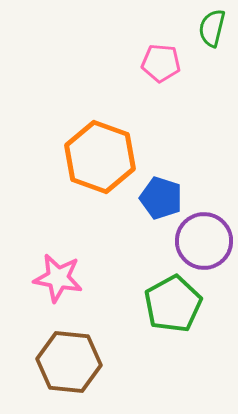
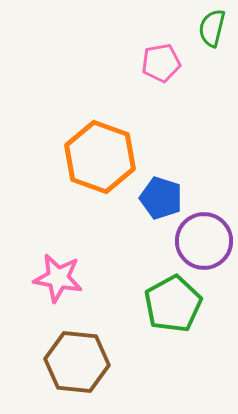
pink pentagon: rotated 15 degrees counterclockwise
brown hexagon: moved 8 px right
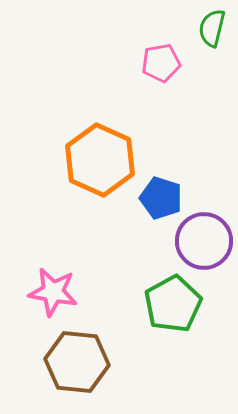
orange hexagon: moved 3 px down; rotated 4 degrees clockwise
pink star: moved 5 px left, 14 px down
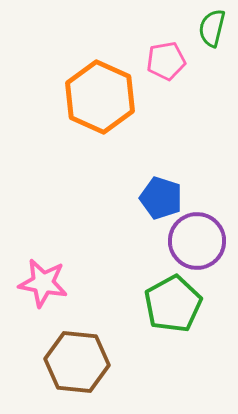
pink pentagon: moved 5 px right, 2 px up
orange hexagon: moved 63 px up
purple circle: moved 7 px left
pink star: moved 10 px left, 9 px up
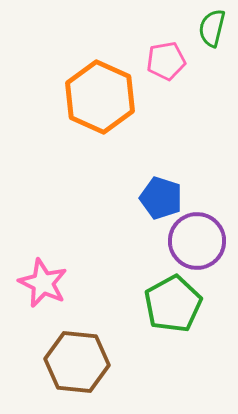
pink star: rotated 15 degrees clockwise
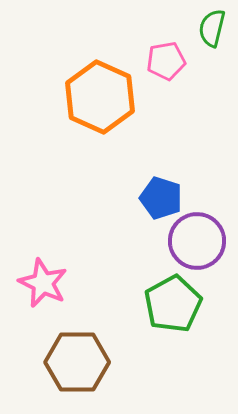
brown hexagon: rotated 6 degrees counterclockwise
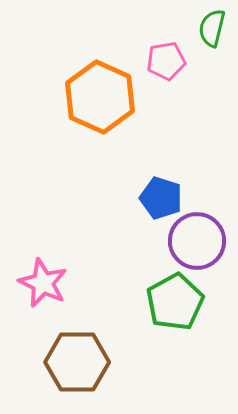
green pentagon: moved 2 px right, 2 px up
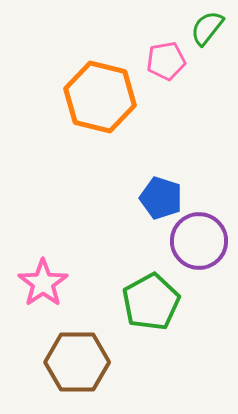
green semicircle: moved 5 px left; rotated 24 degrees clockwise
orange hexagon: rotated 10 degrees counterclockwise
purple circle: moved 2 px right
pink star: rotated 12 degrees clockwise
green pentagon: moved 24 px left
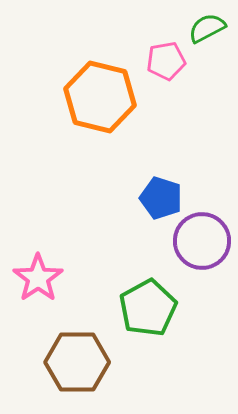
green semicircle: rotated 24 degrees clockwise
purple circle: moved 3 px right
pink star: moved 5 px left, 5 px up
green pentagon: moved 3 px left, 6 px down
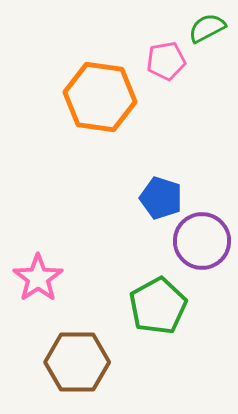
orange hexagon: rotated 6 degrees counterclockwise
green pentagon: moved 10 px right, 2 px up
